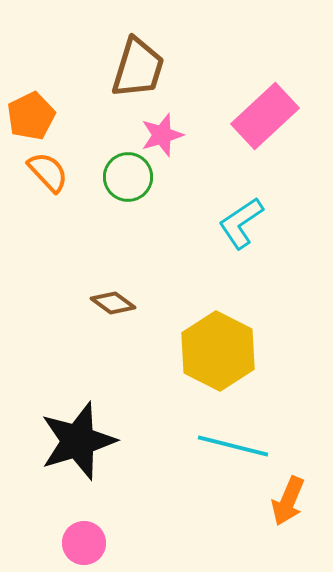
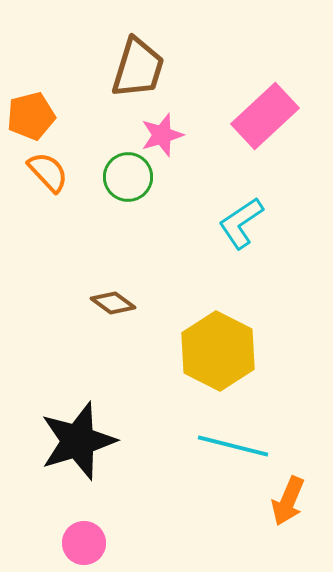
orange pentagon: rotated 12 degrees clockwise
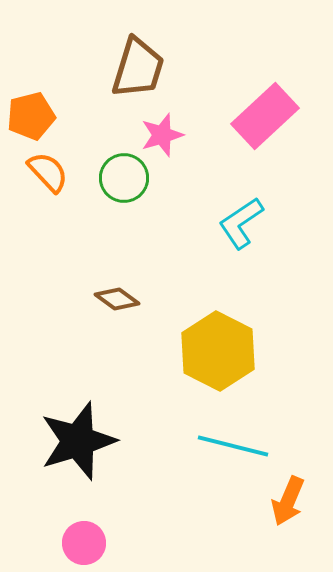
green circle: moved 4 px left, 1 px down
brown diamond: moved 4 px right, 4 px up
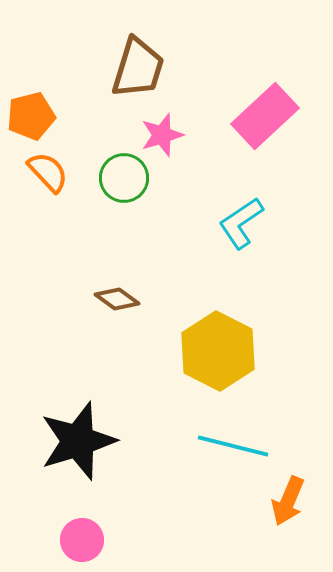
pink circle: moved 2 px left, 3 px up
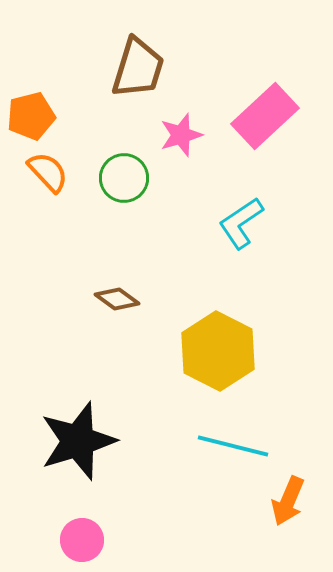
pink star: moved 19 px right
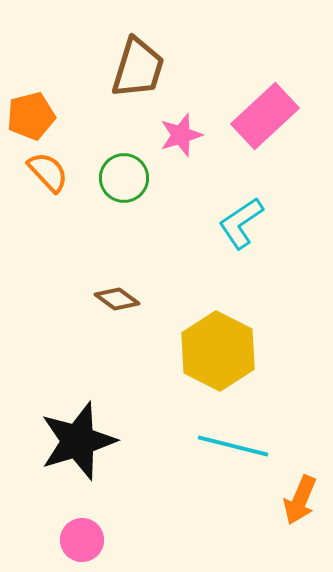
orange arrow: moved 12 px right, 1 px up
